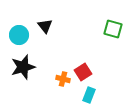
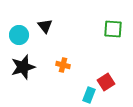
green square: rotated 12 degrees counterclockwise
red square: moved 23 px right, 10 px down
orange cross: moved 14 px up
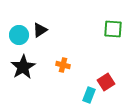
black triangle: moved 5 px left, 4 px down; rotated 35 degrees clockwise
black star: rotated 15 degrees counterclockwise
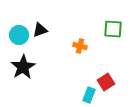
black triangle: rotated 14 degrees clockwise
orange cross: moved 17 px right, 19 px up
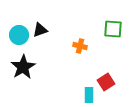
cyan rectangle: rotated 21 degrees counterclockwise
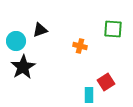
cyan circle: moved 3 px left, 6 px down
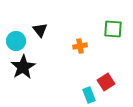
black triangle: rotated 49 degrees counterclockwise
orange cross: rotated 24 degrees counterclockwise
cyan rectangle: rotated 21 degrees counterclockwise
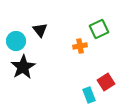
green square: moved 14 px left; rotated 30 degrees counterclockwise
